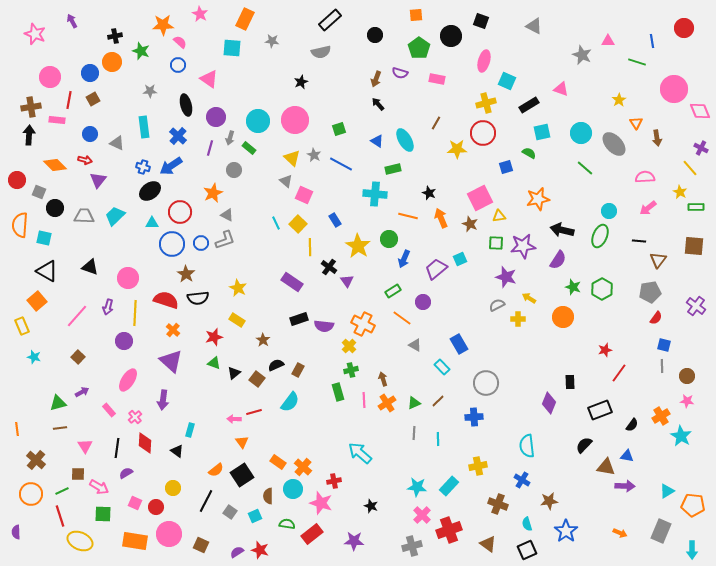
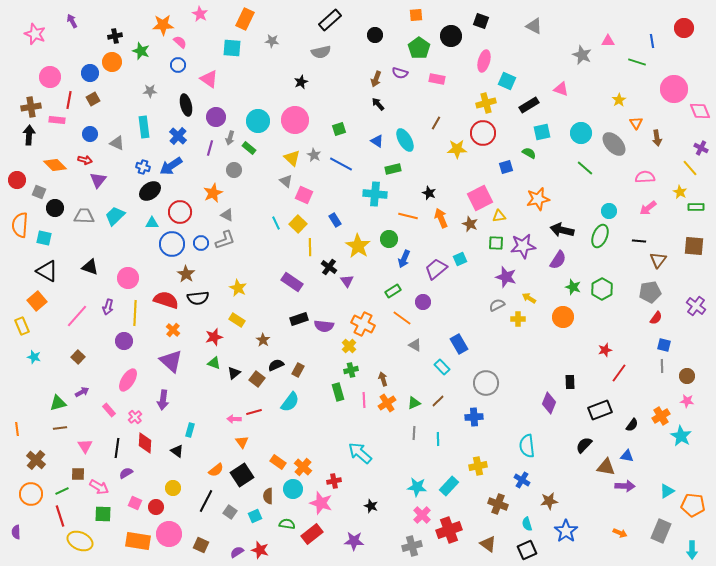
orange rectangle at (135, 541): moved 3 px right
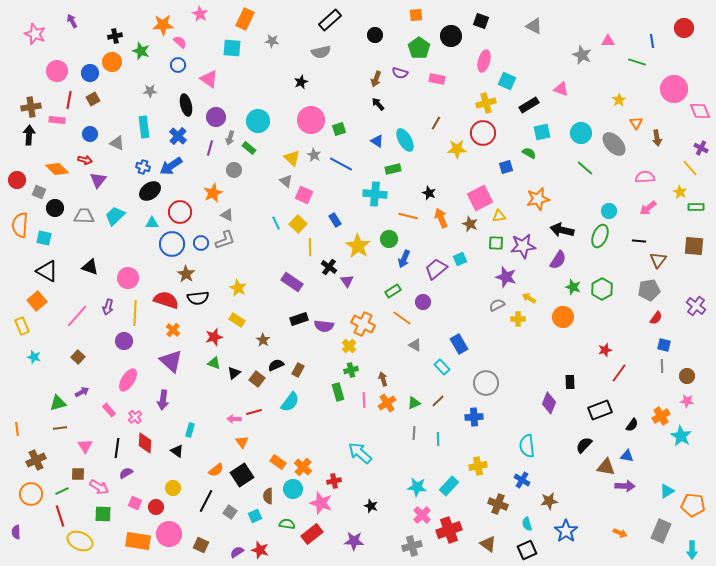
pink circle at (50, 77): moved 7 px right, 6 px up
pink circle at (295, 120): moved 16 px right
orange diamond at (55, 165): moved 2 px right, 4 px down
gray pentagon at (650, 292): moved 1 px left, 2 px up
brown cross at (36, 460): rotated 24 degrees clockwise
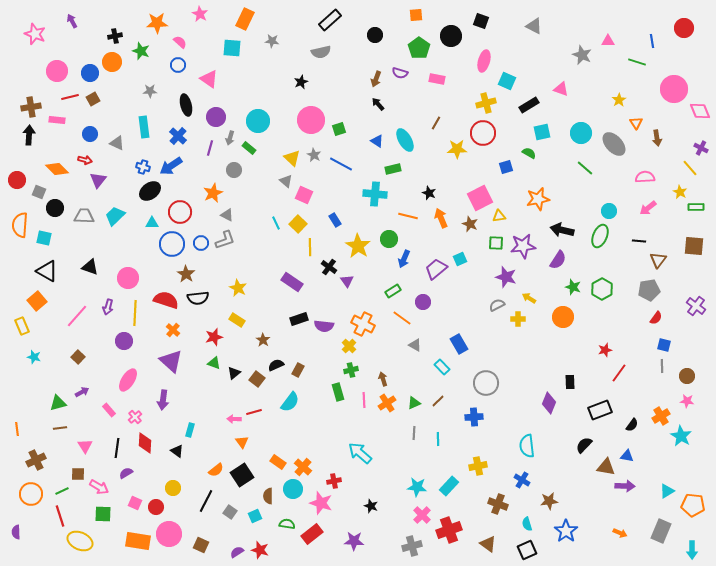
orange star at (163, 25): moved 6 px left, 2 px up
red line at (69, 100): moved 1 px right, 3 px up; rotated 66 degrees clockwise
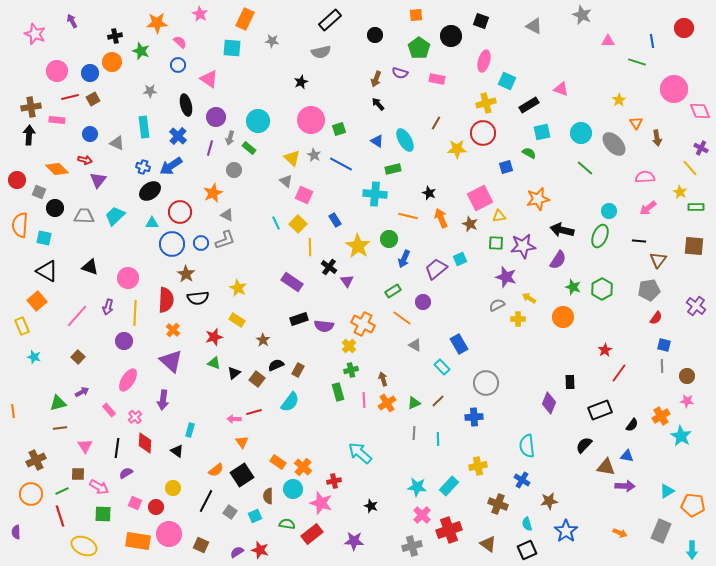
gray star at (582, 55): moved 40 px up
red semicircle at (166, 300): rotated 75 degrees clockwise
red star at (605, 350): rotated 16 degrees counterclockwise
orange line at (17, 429): moved 4 px left, 18 px up
yellow ellipse at (80, 541): moved 4 px right, 5 px down
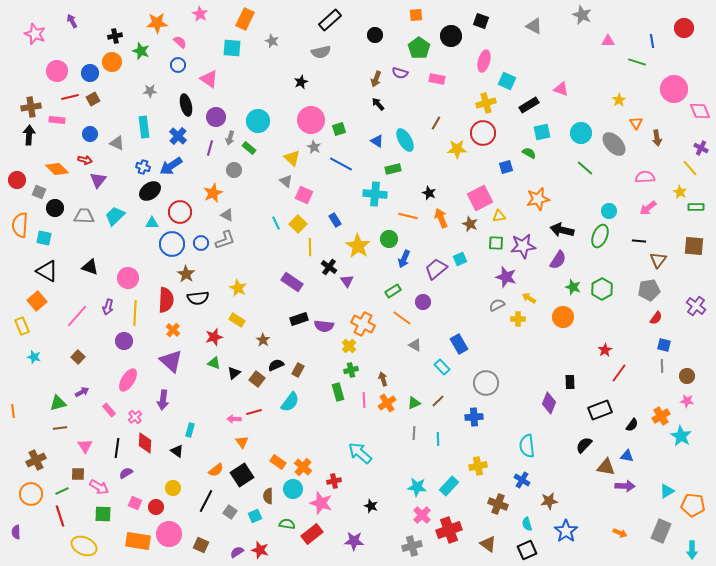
gray star at (272, 41): rotated 16 degrees clockwise
gray star at (314, 155): moved 8 px up
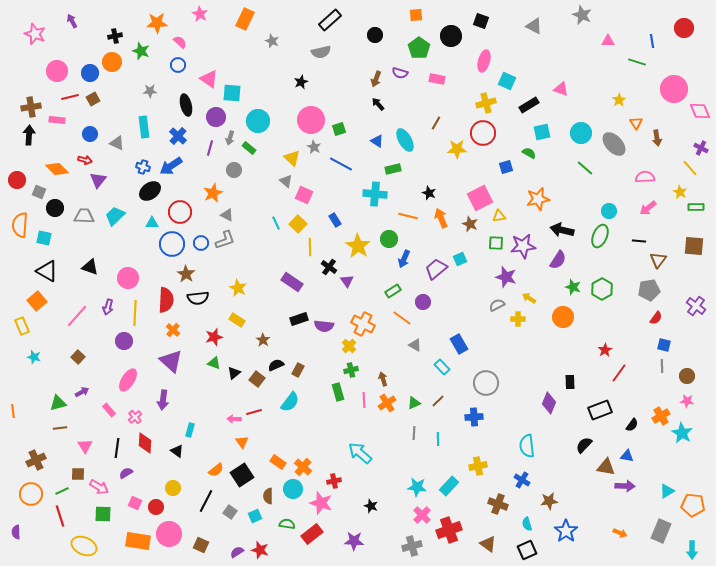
cyan square at (232, 48): moved 45 px down
cyan star at (681, 436): moved 1 px right, 3 px up
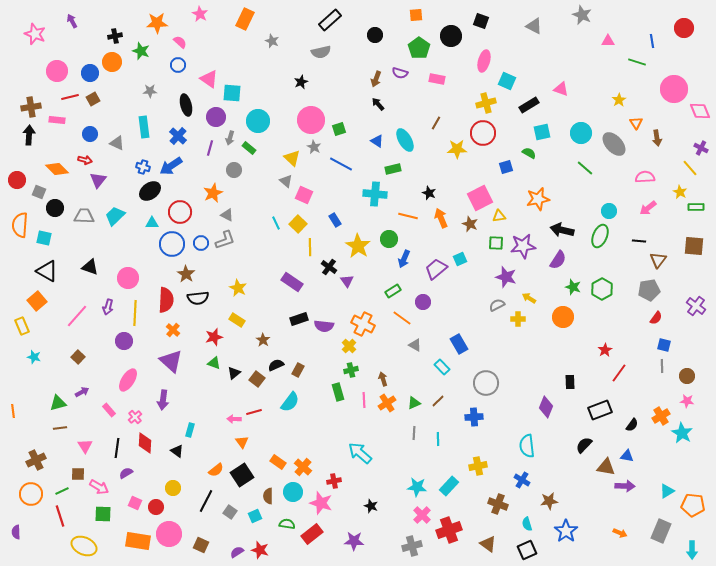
purple diamond at (549, 403): moved 3 px left, 4 px down
cyan circle at (293, 489): moved 3 px down
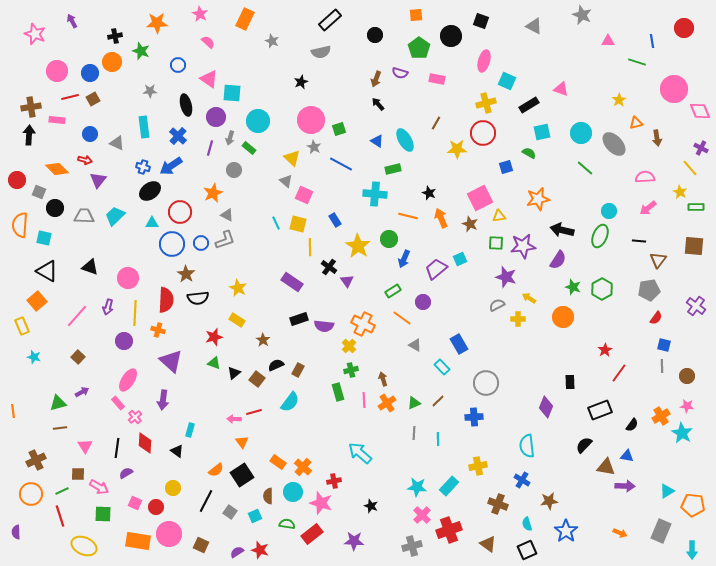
pink semicircle at (180, 42): moved 28 px right
orange triangle at (636, 123): rotated 48 degrees clockwise
yellow square at (298, 224): rotated 30 degrees counterclockwise
orange cross at (173, 330): moved 15 px left; rotated 24 degrees counterclockwise
pink star at (687, 401): moved 5 px down
pink rectangle at (109, 410): moved 9 px right, 7 px up
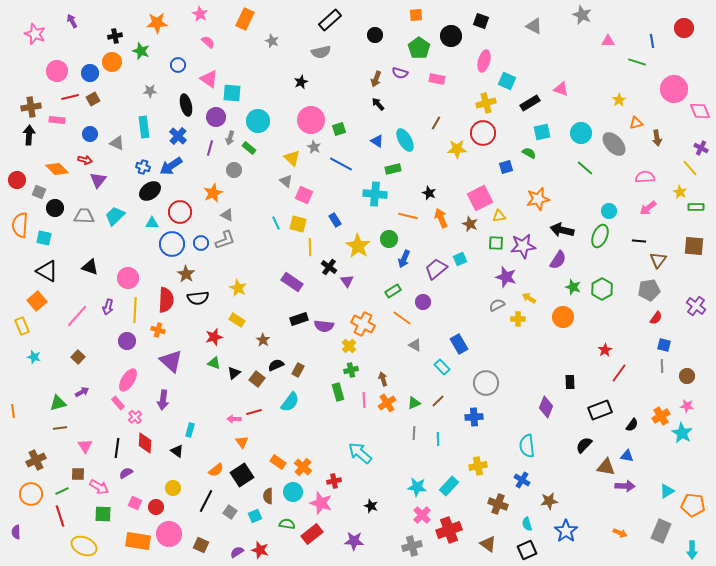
black rectangle at (529, 105): moved 1 px right, 2 px up
yellow line at (135, 313): moved 3 px up
purple circle at (124, 341): moved 3 px right
